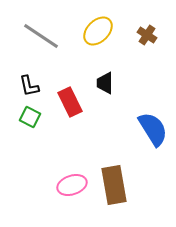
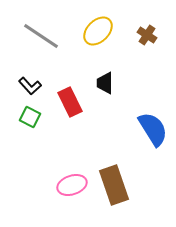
black L-shape: moved 1 px right; rotated 30 degrees counterclockwise
brown rectangle: rotated 9 degrees counterclockwise
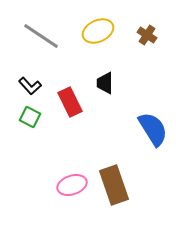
yellow ellipse: rotated 20 degrees clockwise
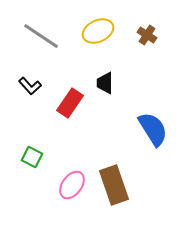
red rectangle: moved 1 px down; rotated 60 degrees clockwise
green square: moved 2 px right, 40 px down
pink ellipse: rotated 36 degrees counterclockwise
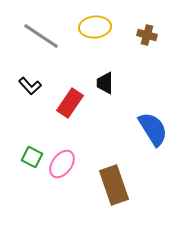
yellow ellipse: moved 3 px left, 4 px up; rotated 20 degrees clockwise
brown cross: rotated 18 degrees counterclockwise
pink ellipse: moved 10 px left, 21 px up
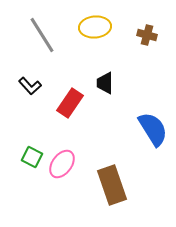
gray line: moved 1 px right, 1 px up; rotated 24 degrees clockwise
brown rectangle: moved 2 px left
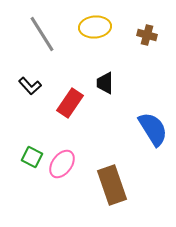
gray line: moved 1 px up
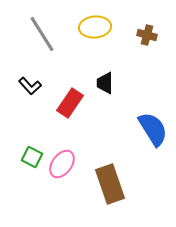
brown rectangle: moved 2 px left, 1 px up
